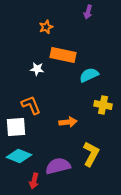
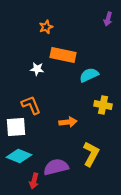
purple arrow: moved 20 px right, 7 px down
purple semicircle: moved 2 px left, 1 px down
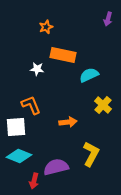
yellow cross: rotated 30 degrees clockwise
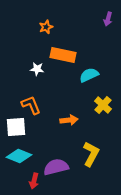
orange arrow: moved 1 px right, 2 px up
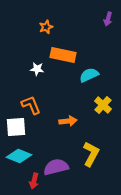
orange arrow: moved 1 px left, 1 px down
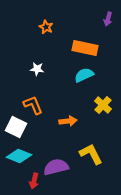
orange star: rotated 24 degrees counterclockwise
orange rectangle: moved 22 px right, 7 px up
cyan semicircle: moved 5 px left
orange L-shape: moved 2 px right
white square: rotated 30 degrees clockwise
yellow L-shape: rotated 55 degrees counterclockwise
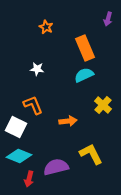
orange rectangle: rotated 55 degrees clockwise
red arrow: moved 5 px left, 2 px up
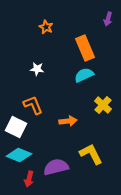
cyan diamond: moved 1 px up
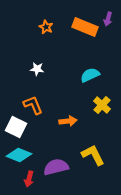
orange rectangle: moved 21 px up; rotated 45 degrees counterclockwise
cyan semicircle: moved 6 px right
yellow cross: moved 1 px left
yellow L-shape: moved 2 px right, 1 px down
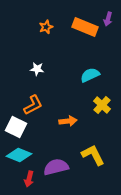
orange star: rotated 24 degrees clockwise
orange L-shape: rotated 85 degrees clockwise
